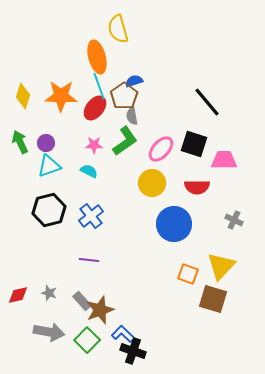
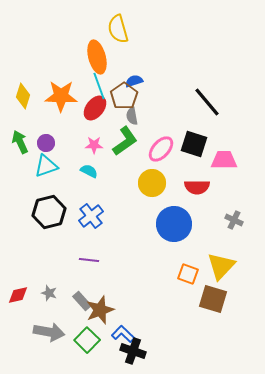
cyan triangle: moved 3 px left
black hexagon: moved 2 px down
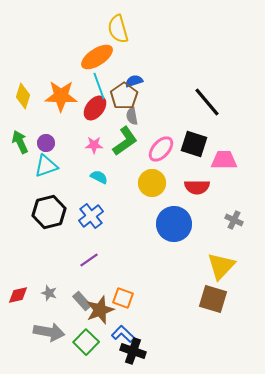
orange ellipse: rotated 72 degrees clockwise
cyan semicircle: moved 10 px right, 6 px down
purple line: rotated 42 degrees counterclockwise
orange square: moved 65 px left, 24 px down
green square: moved 1 px left, 2 px down
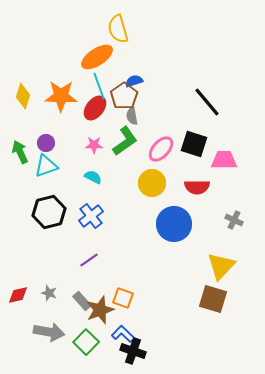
green arrow: moved 10 px down
cyan semicircle: moved 6 px left
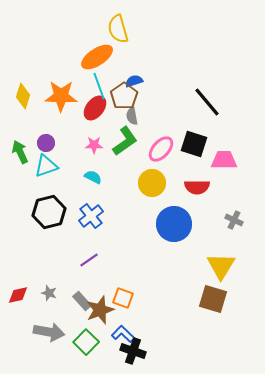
yellow triangle: rotated 12 degrees counterclockwise
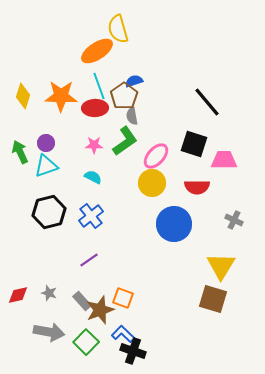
orange ellipse: moved 6 px up
red ellipse: rotated 50 degrees clockwise
pink ellipse: moved 5 px left, 7 px down
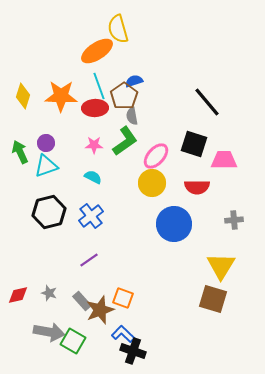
gray cross: rotated 30 degrees counterclockwise
green square: moved 13 px left, 1 px up; rotated 15 degrees counterclockwise
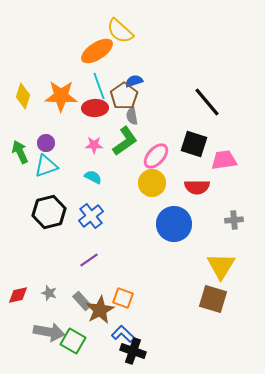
yellow semicircle: moved 2 px right, 2 px down; rotated 32 degrees counterclockwise
pink trapezoid: rotated 8 degrees counterclockwise
brown star: rotated 8 degrees counterclockwise
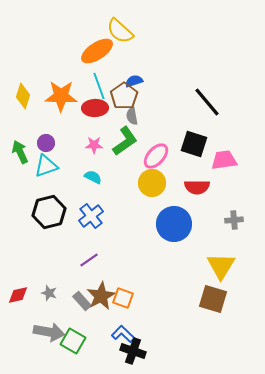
brown star: moved 1 px right, 14 px up
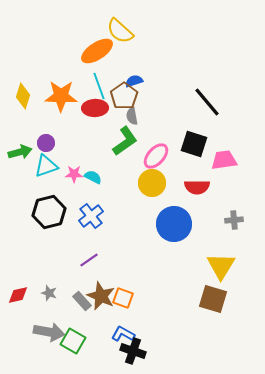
pink star: moved 20 px left, 29 px down
green arrow: rotated 100 degrees clockwise
brown star: rotated 20 degrees counterclockwise
blue L-shape: rotated 15 degrees counterclockwise
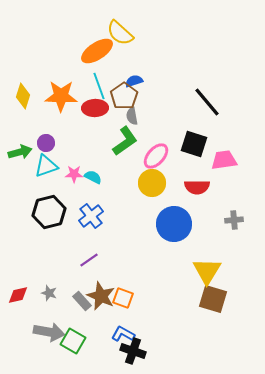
yellow semicircle: moved 2 px down
yellow triangle: moved 14 px left, 5 px down
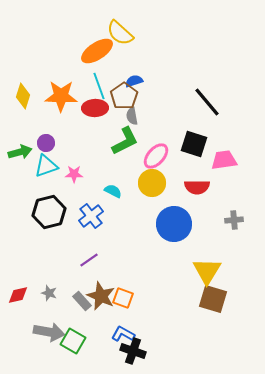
green L-shape: rotated 8 degrees clockwise
cyan semicircle: moved 20 px right, 14 px down
